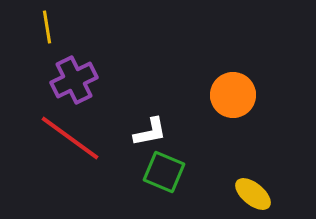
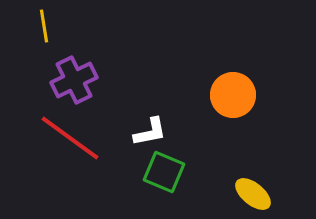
yellow line: moved 3 px left, 1 px up
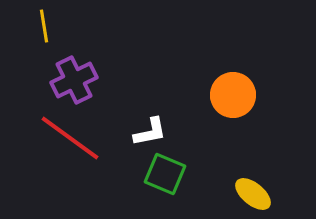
green square: moved 1 px right, 2 px down
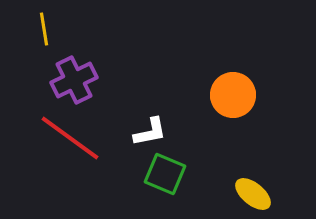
yellow line: moved 3 px down
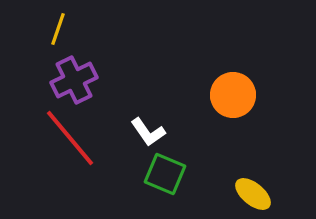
yellow line: moved 14 px right; rotated 28 degrees clockwise
white L-shape: moved 2 px left; rotated 66 degrees clockwise
red line: rotated 14 degrees clockwise
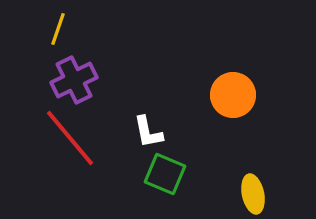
white L-shape: rotated 24 degrees clockwise
yellow ellipse: rotated 39 degrees clockwise
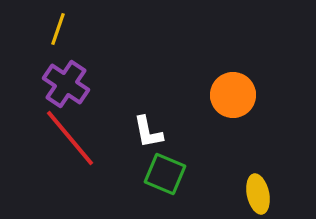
purple cross: moved 8 px left, 4 px down; rotated 30 degrees counterclockwise
yellow ellipse: moved 5 px right
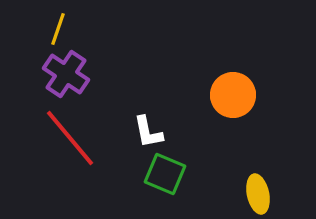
purple cross: moved 10 px up
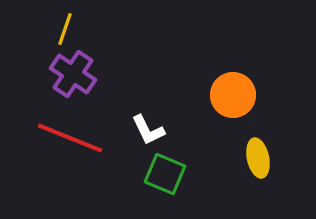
yellow line: moved 7 px right
purple cross: moved 7 px right
white L-shape: moved 2 px up; rotated 15 degrees counterclockwise
red line: rotated 28 degrees counterclockwise
yellow ellipse: moved 36 px up
